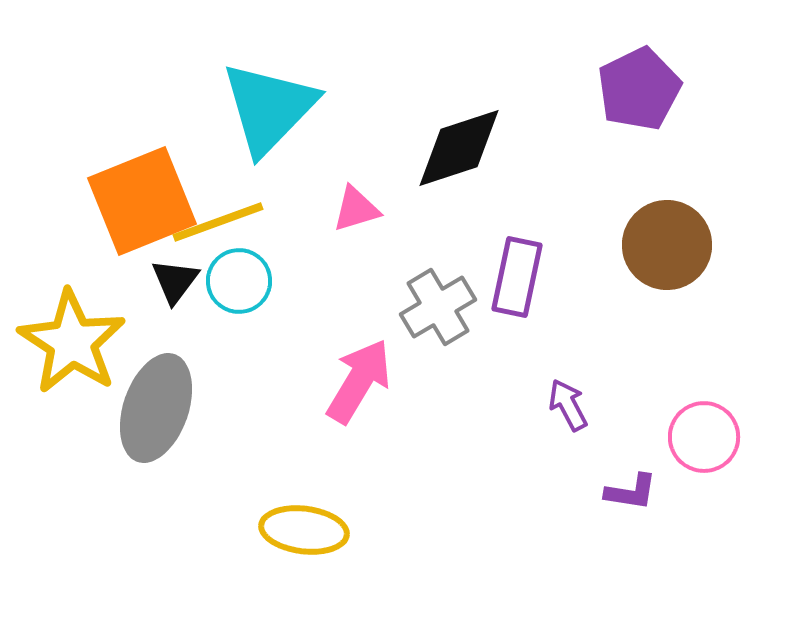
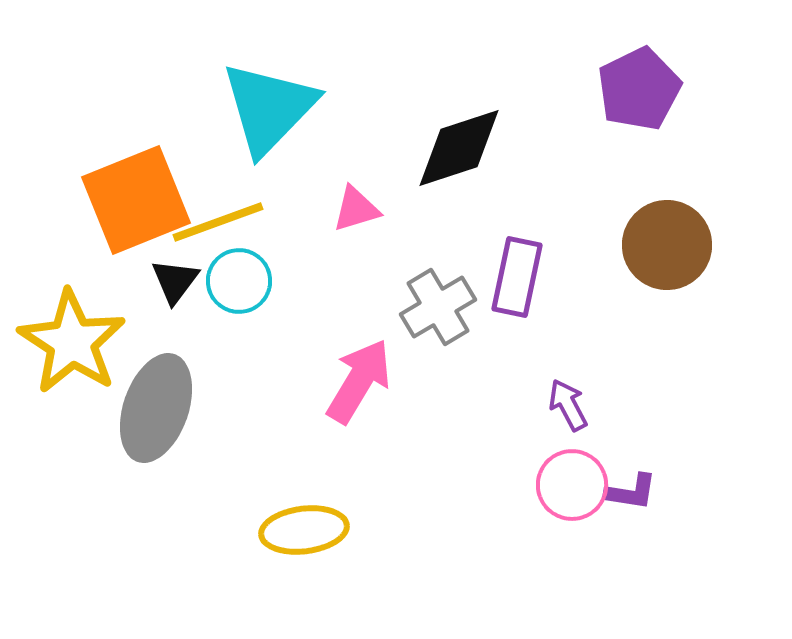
orange square: moved 6 px left, 1 px up
pink circle: moved 132 px left, 48 px down
yellow ellipse: rotated 14 degrees counterclockwise
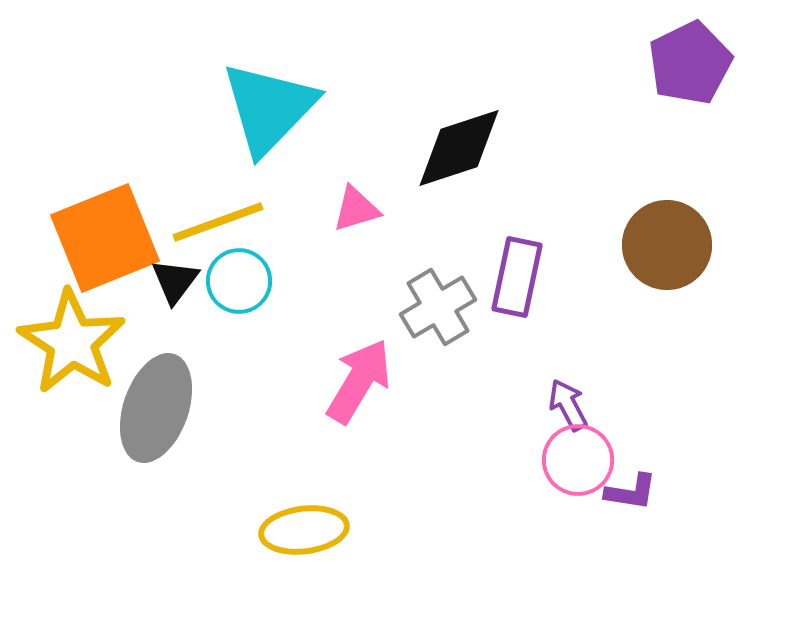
purple pentagon: moved 51 px right, 26 px up
orange square: moved 31 px left, 38 px down
pink circle: moved 6 px right, 25 px up
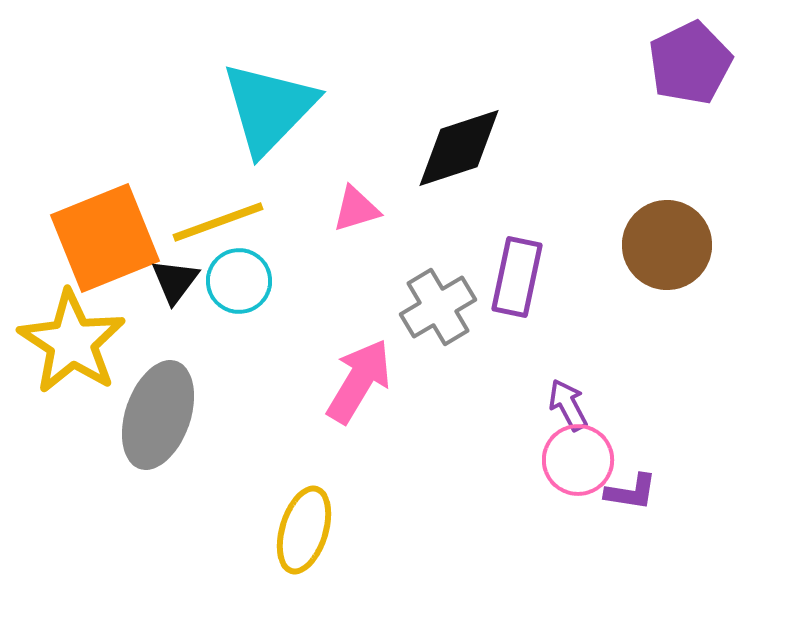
gray ellipse: moved 2 px right, 7 px down
yellow ellipse: rotated 66 degrees counterclockwise
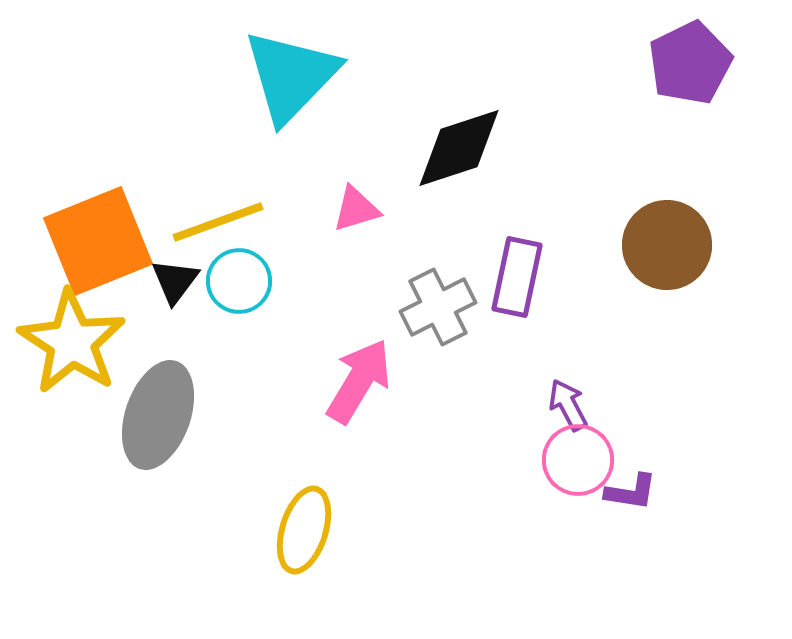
cyan triangle: moved 22 px right, 32 px up
orange square: moved 7 px left, 3 px down
gray cross: rotated 4 degrees clockwise
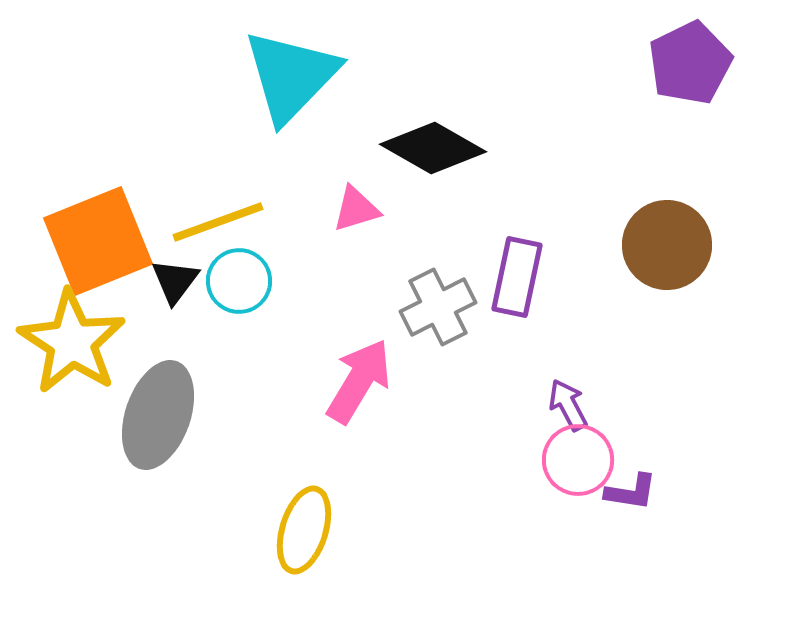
black diamond: moved 26 px left; rotated 48 degrees clockwise
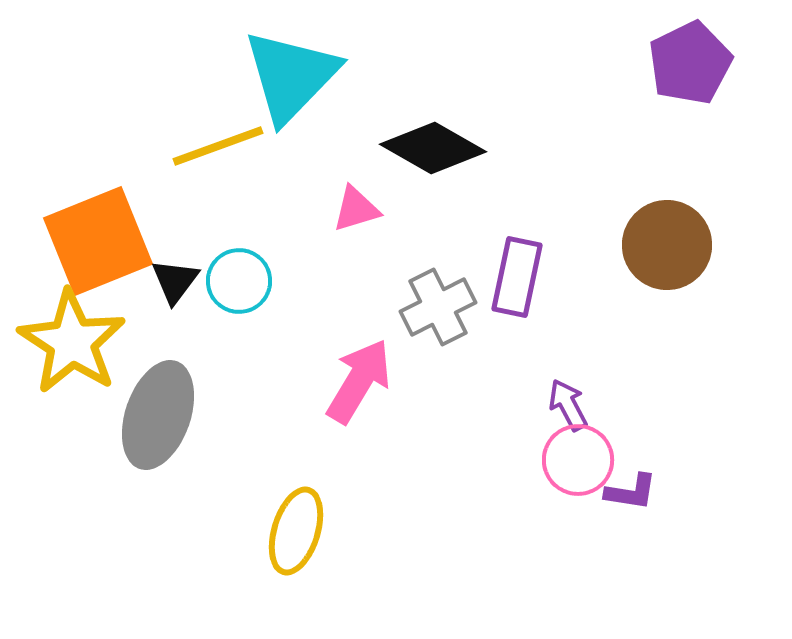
yellow line: moved 76 px up
yellow ellipse: moved 8 px left, 1 px down
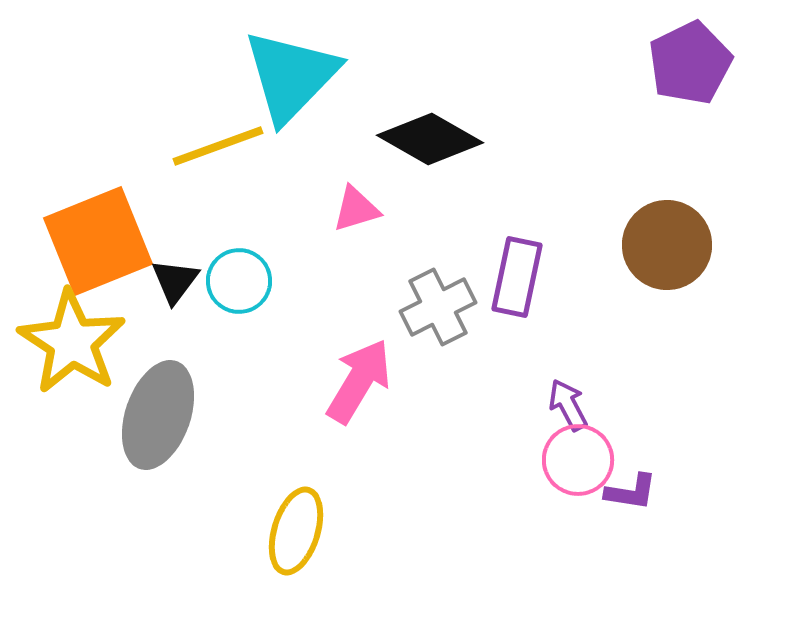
black diamond: moved 3 px left, 9 px up
